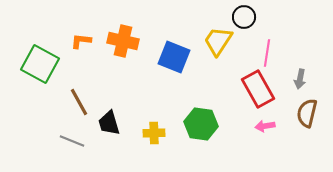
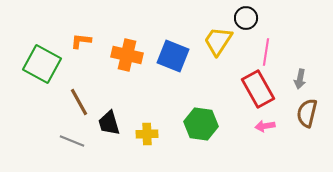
black circle: moved 2 px right, 1 px down
orange cross: moved 4 px right, 14 px down
pink line: moved 1 px left, 1 px up
blue square: moved 1 px left, 1 px up
green square: moved 2 px right
yellow cross: moved 7 px left, 1 px down
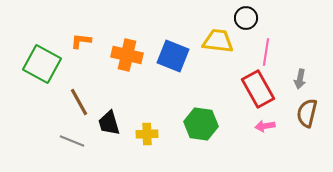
yellow trapezoid: rotated 64 degrees clockwise
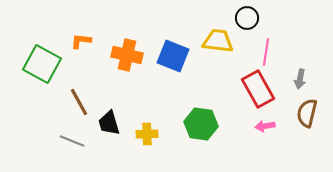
black circle: moved 1 px right
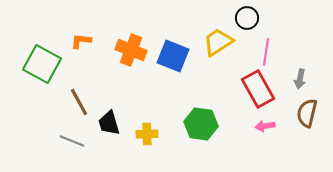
yellow trapezoid: moved 1 px down; rotated 40 degrees counterclockwise
orange cross: moved 4 px right, 5 px up; rotated 8 degrees clockwise
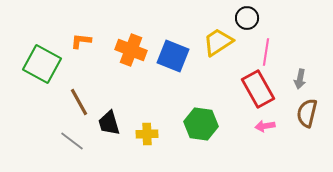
gray line: rotated 15 degrees clockwise
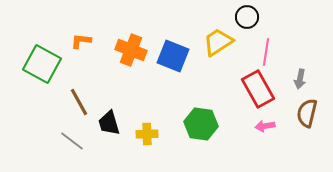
black circle: moved 1 px up
